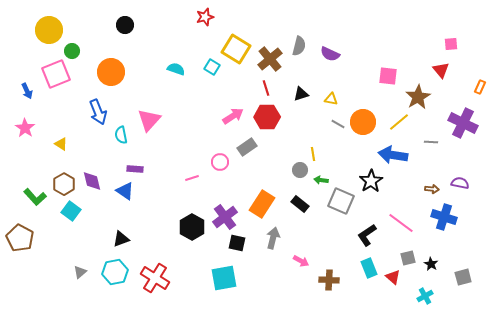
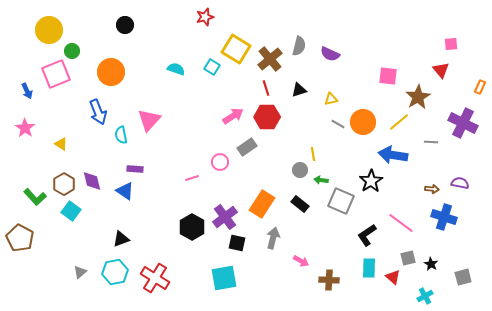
black triangle at (301, 94): moved 2 px left, 4 px up
yellow triangle at (331, 99): rotated 24 degrees counterclockwise
cyan rectangle at (369, 268): rotated 24 degrees clockwise
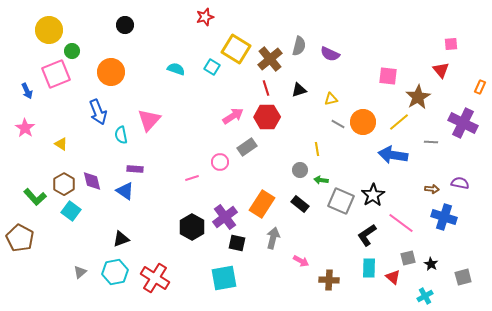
yellow line at (313, 154): moved 4 px right, 5 px up
black star at (371, 181): moved 2 px right, 14 px down
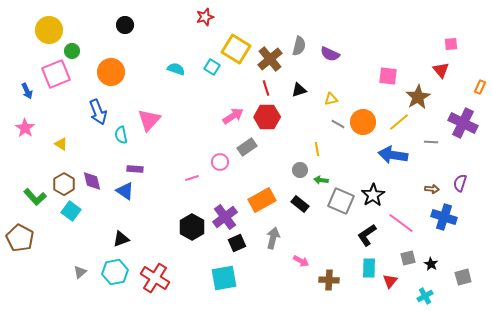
purple semicircle at (460, 183): rotated 84 degrees counterclockwise
orange rectangle at (262, 204): moved 4 px up; rotated 28 degrees clockwise
black square at (237, 243): rotated 36 degrees counterclockwise
red triangle at (393, 277): moved 3 px left, 4 px down; rotated 28 degrees clockwise
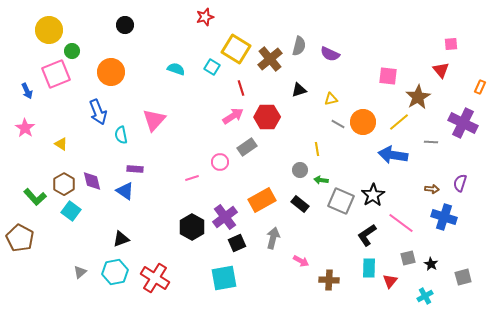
red line at (266, 88): moved 25 px left
pink triangle at (149, 120): moved 5 px right
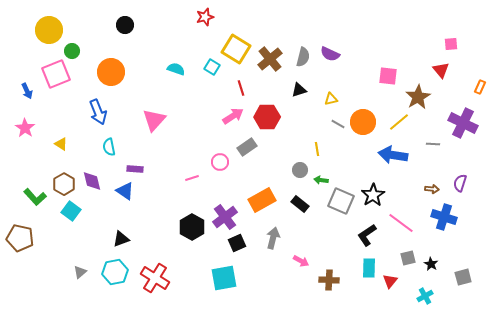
gray semicircle at (299, 46): moved 4 px right, 11 px down
cyan semicircle at (121, 135): moved 12 px left, 12 px down
gray line at (431, 142): moved 2 px right, 2 px down
brown pentagon at (20, 238): rotated 16 degrees counterclockwise
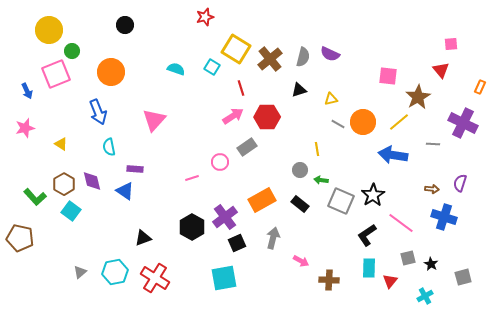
pink star at (25, 128): rotated 24 degrees clockwise
black triangle at (121, 239): moved 22 px right, 1 px up
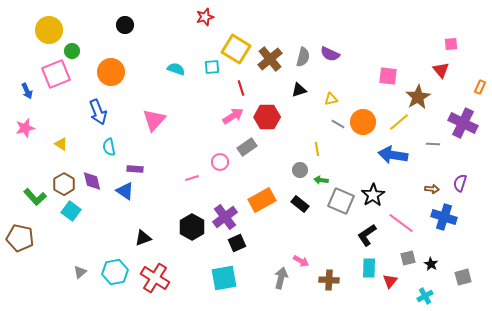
cyan square at (212, 67): rotated 35 degrees counterclockwise
gray arrow at (273, 238): moved 8 px right, 40 px down
